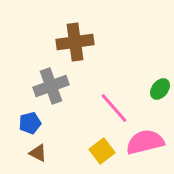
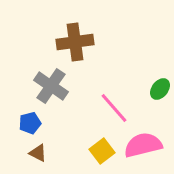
gray cross: rotated 36 degrees counterclockwise
pink semicircle: moved 2 px left, 3 px down
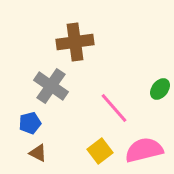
pink semicircle: moved 1 px right, 5 px down
yellow square: moved 2 px left
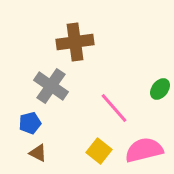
yellow square: moved 1 px left; rotated 15 degrees counterclockwise
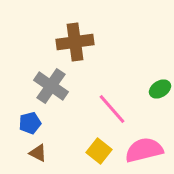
green ellipse: rotated 20 degrees clockwise
pink line: moved 2 px left, 1 px down
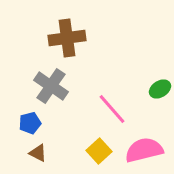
brown cross: moved 8 px left, 4 px up
yellow square: rotated 10 degrees clockwise
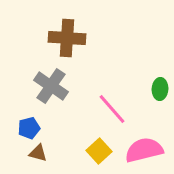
brown cross: rotated 12 degrees clockwise
green ellipse: rotated 55 degrees counterclockwise
blue pentagon: moved 1 px left, 5 px down
brown triangle: rotated 12 degrees counterclockwise
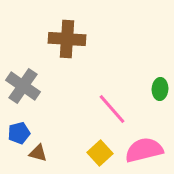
brown cross: moved 1 px down
gray cross: moved 28 px left
blue pentagon: moved 10 px left, 5 px down
yellow square: moved 1 px right, 2 px down
